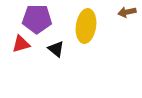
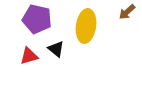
brown arrow: rotated 30 degrees counterclockwise
purple pentagon: rotated 12 degrees clockwise
red triangle: moved 8 px right, 12 px down
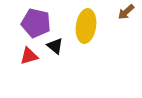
brown arrow: moved 1 px left
purple pentagon: moved 1 px left, 4 px down
black triangle: moved 1 px left, 3 px up
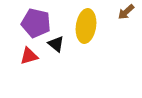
black triangle: moved 1 px right, 2 px up
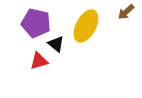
yellow ellipse: rotated 20 degrees clockwise
red triangle: moved 10 px right, 5 px down
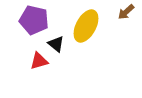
purple pentagon: moved 2 px left, 3 px up
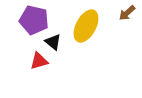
brown arrow: moved 1 px right, 1 px down
black triangle: moved 3 px left, 2 px up
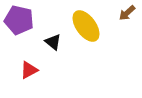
purple pentagon: moved 15 px left
yellow ellipse: rotated 64 degrees counterclockwise
red triangle: moved 10 px left, 9 px down; rotated 12 degrees counterclockwise
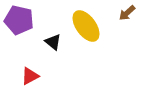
red triangle: moved 1 px right, 6 px down
